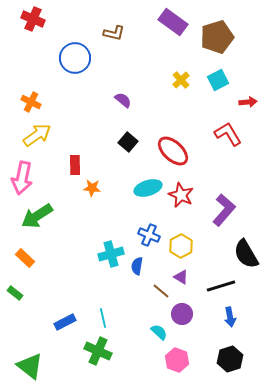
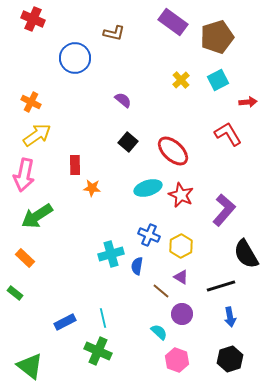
pink arrow: moved 2 px right, 3 px up
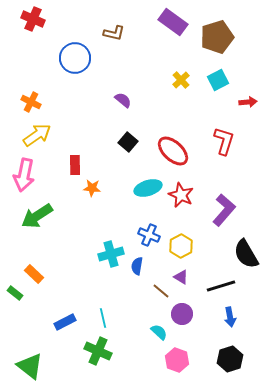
red L-shape: moved 4 px left, 7 px down; rotated 48 degrees clockwise
orange rectangle: moved 9 px right, 16 px down
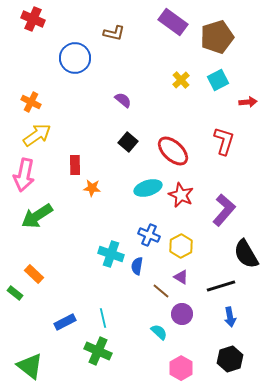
cyan cross: rotated 35 degrees clockwise
pink hexagon: moved 4 px right, 8 px down; rotated 10 degrees clockwise
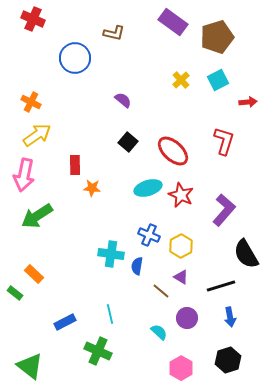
cyan cross: rotated 10 degrees counterclockwise
purple circle: moved 5 px right, 4 px down
cyan line: moved 7 px right, 4 px up
black hexagon: moved 2 px left, 1 px down
